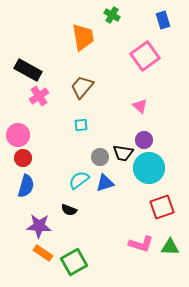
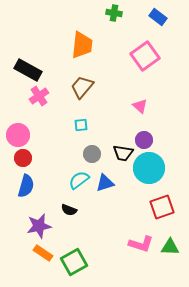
green cross: moved 2 px right, 2 px up; rotated 21 degrees counterclockwise
blue rectangle: moved 5 px left, 3 px up; rotated 36 degrees counterclockwise
orange trapezoid: moved 1 px left, 8 px down; rotated 16 degrees clockwise
gray circle: moved 8 px left, 3 px up
purple star: rotated 15 degrees counterclockwise
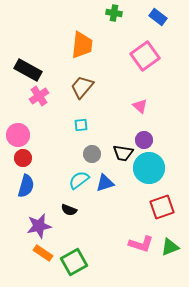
green triangle: rotated 24 degrees counterclockwise
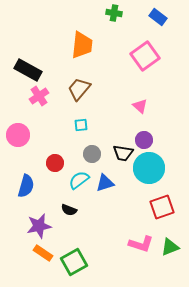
brown trapezoid: moved 3 px left, 2 px down
red circle: moved 32 px right, 5 px down
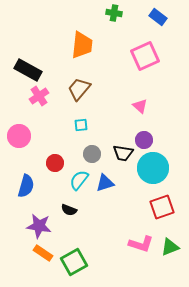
pink square: rotated 12 degrees clockwise
pink circle: moved 1 px right, 1 px down
cyan circle: moved 4 px right
cyan semicircle: rotated 15 degrees counterclockwise
purple star: rotated 20 degrees clockwise
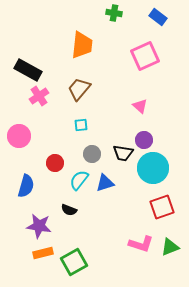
orange rectangle: rotated 48 degrees counterclockwise
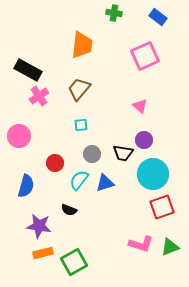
cyan circle: moved 6 px down
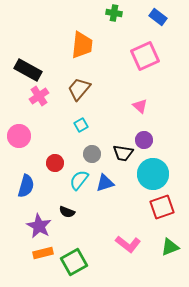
cyan square: rotated 24 degrees counterclockwise
black semicircle: moved 2 px left, 2 px down
purple star: rotated 20 degrees clockwise
pink L-shape: moved 13 px left; rotated 20 degrees clockwise
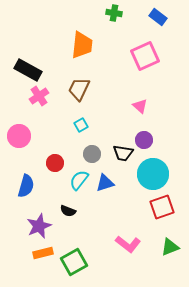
brown trapezoid: rotated 15 degrees counterclockwise
black semicircle: moved 1 px right, 1 px up
purple star: rotated 20 degrees clockwise
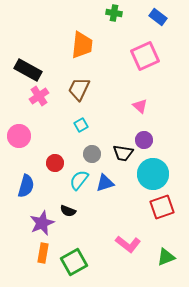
purple star: moved 3 px right, 3 px up
green triangle: moved 4 px left, 10 px down
orange rectangle: rotated 66 degrees counterclockwise
